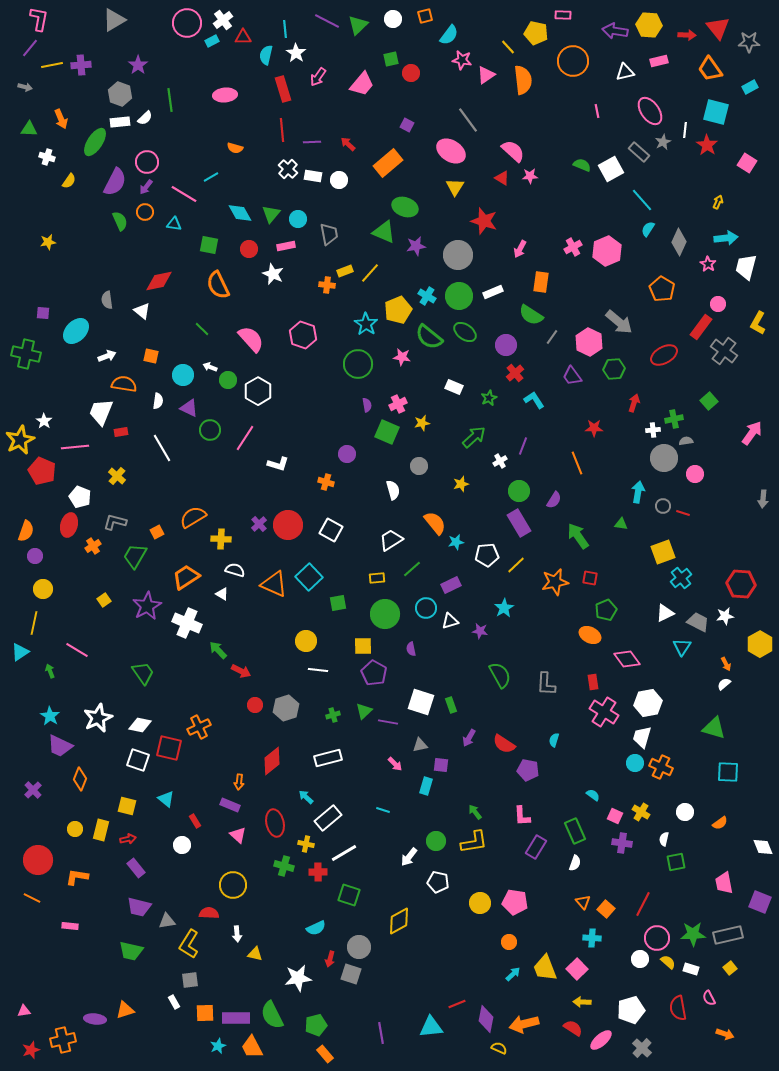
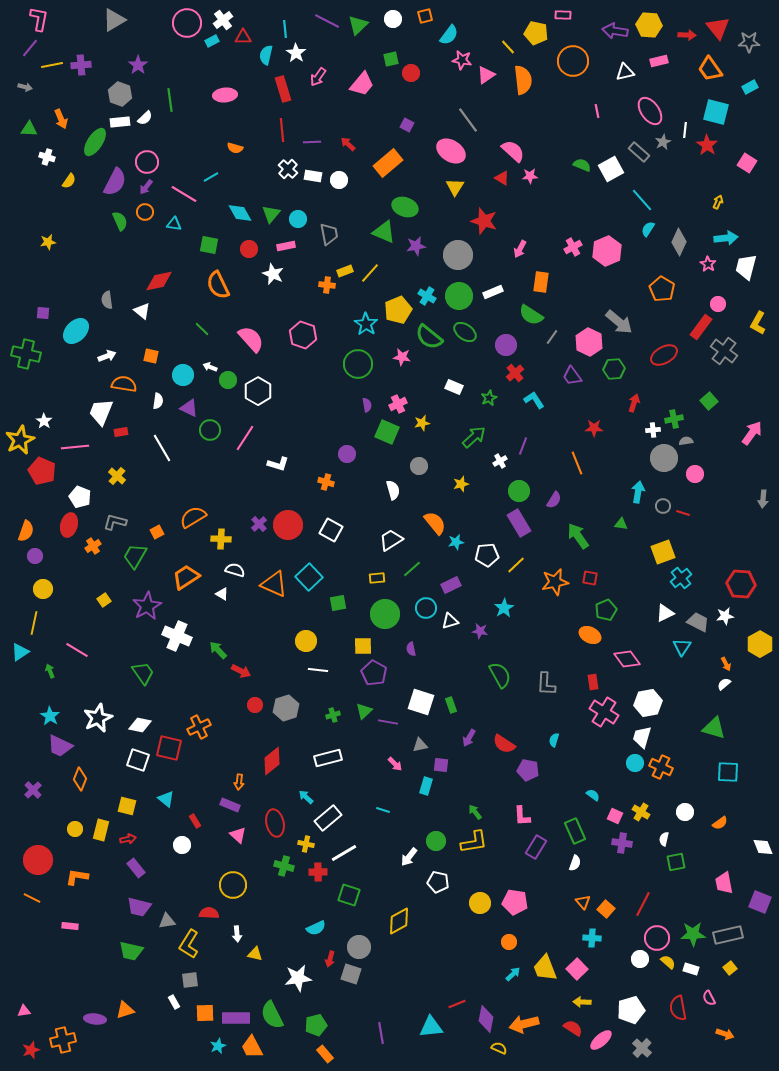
white cross at (187, 623): moved 10 px left, 13 px down
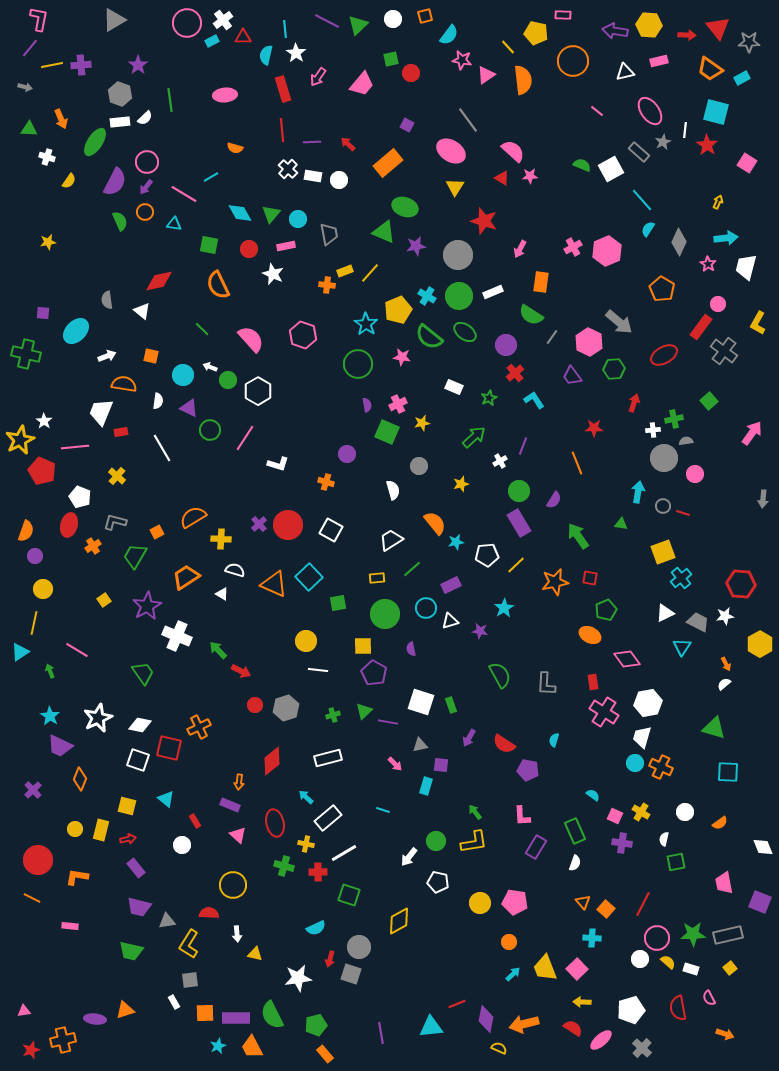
orange trapezoid at (710, 69): rotated 20 degrees counterclockwise
cyan rectangle at (750, 87): moved 8 px left, 9 px up
pink line at (597, 111): rotated 40 degrees counterclockwise
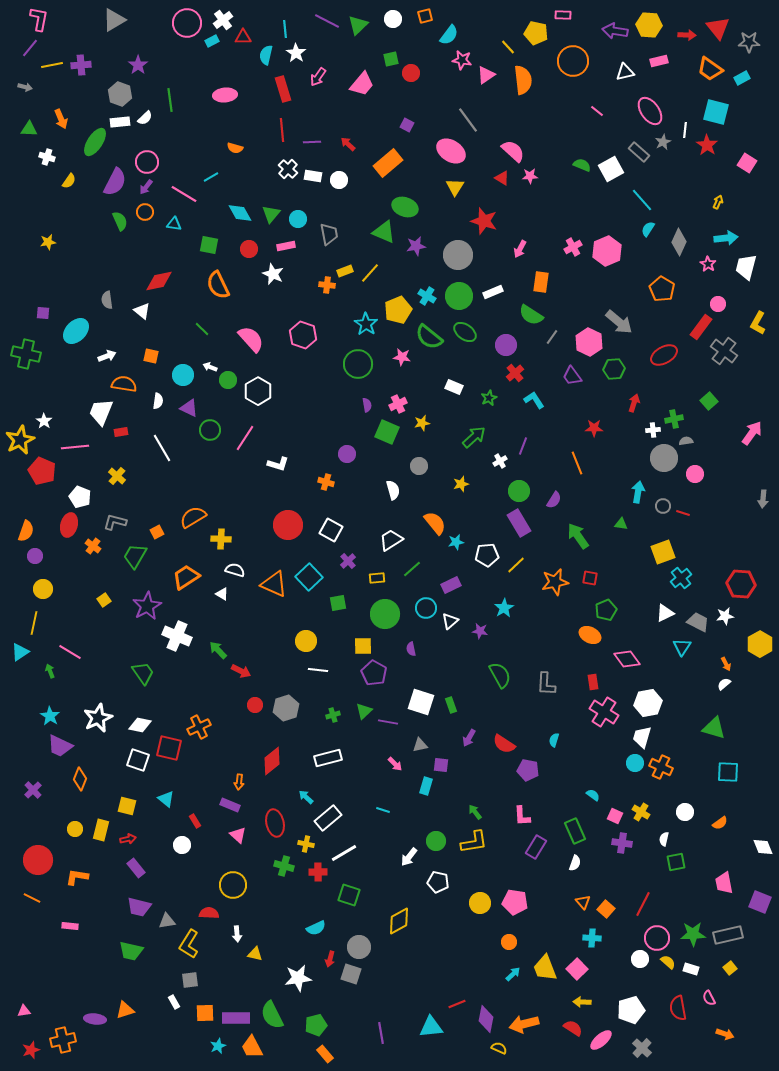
purple cross at (259, 524): moved 89 px right, 37 px down
orange cross at (93, 546): rotated 21 degrees counterclockwise
white triangle at (450, 621): rotated 24 degrees counterclockwise
pink line at (77, 650): moved 7 px left, 2 px down
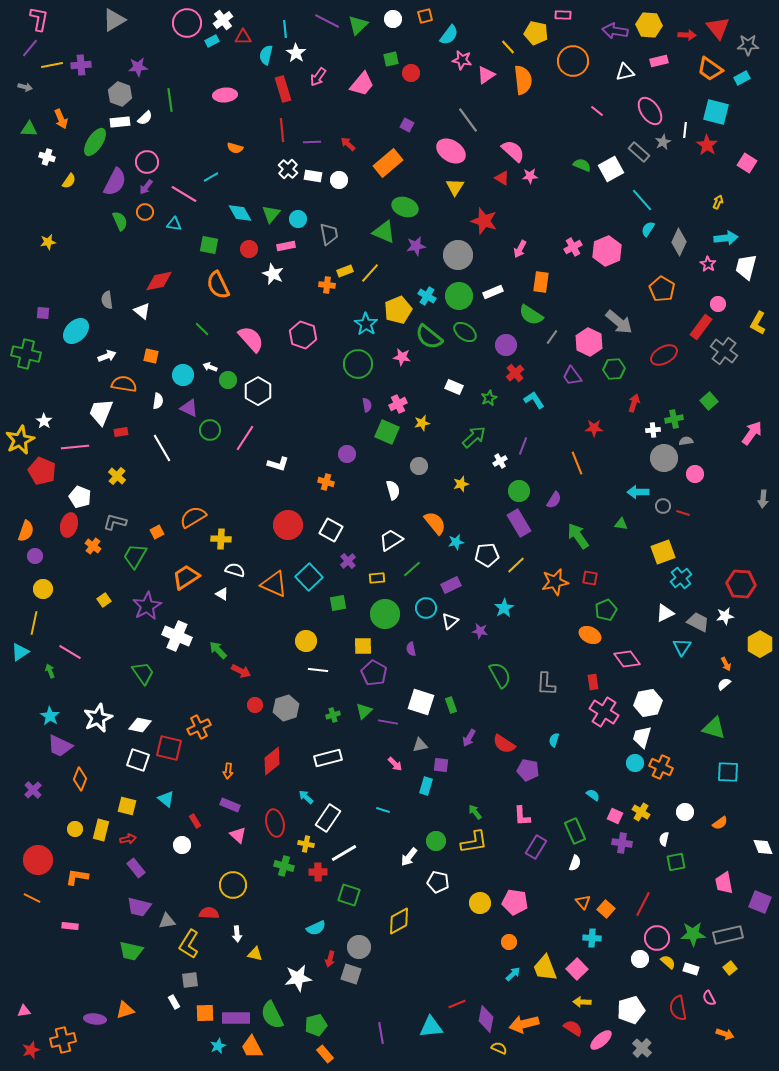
gray star at (749, 42): moved 1 px left, 3 px down
purple star at (138, 65): moved 2 px down; rotated 30 degrees clockwise
cyan arrow at (638, 492): rotated 100 degrees counterclockwise
orange arrow at (239, 782): moved 11 px left, 11 px up
white rectangle at (328, 818): rotated 16 degrees counterclockwise
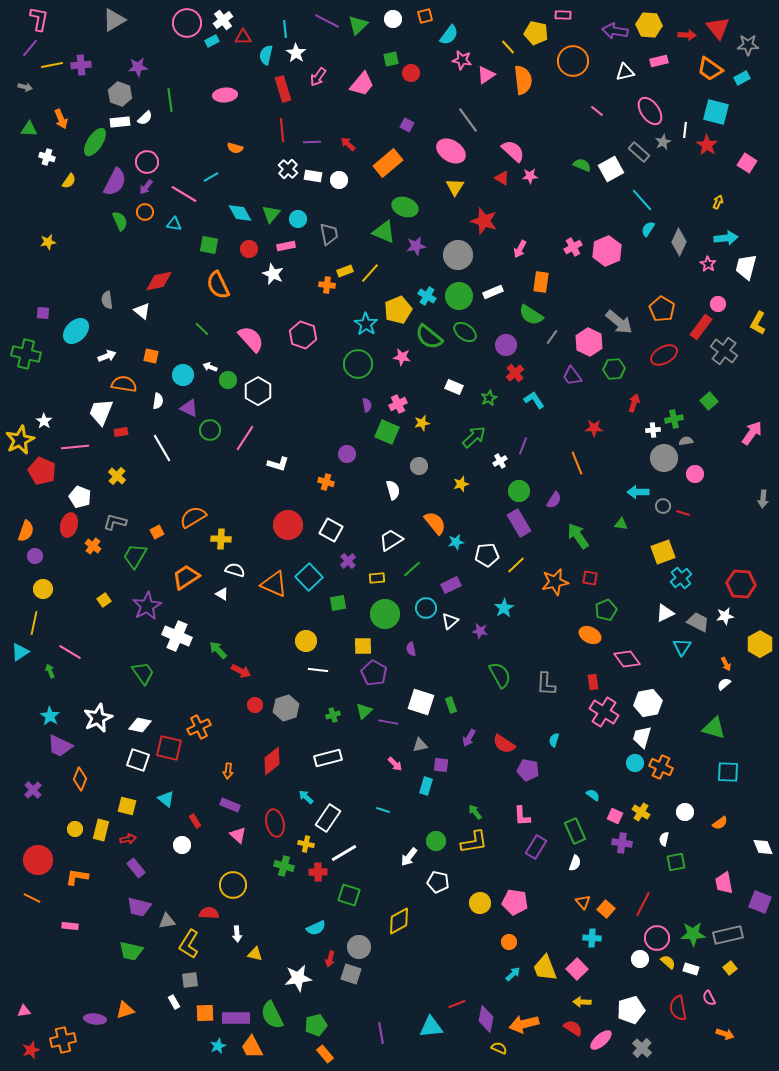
orange pentagon at (662, 289): moved 20 px down
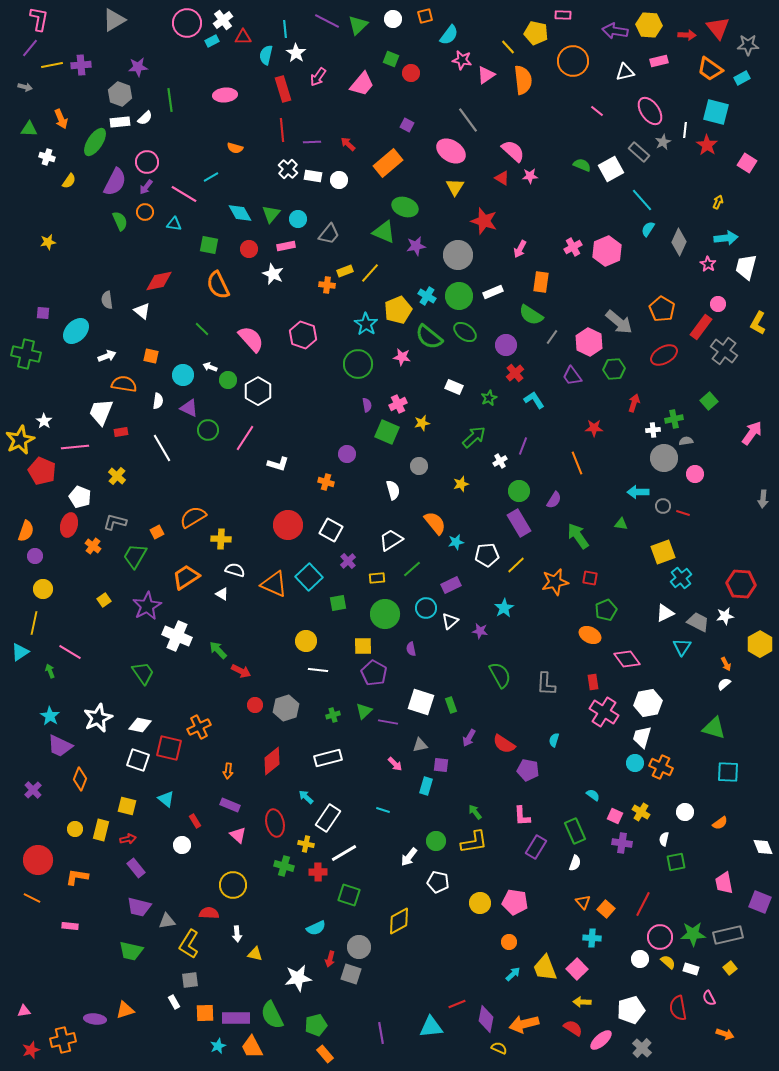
green square at (391, 59): rotated 35 degrees clockwise
gray trapezoid at (329, 234): rotated 50 degrees clockwise
green circle at (210, 430): moved 2 px left
pink circle at (657, 938): moved 3 px right, 1 px up
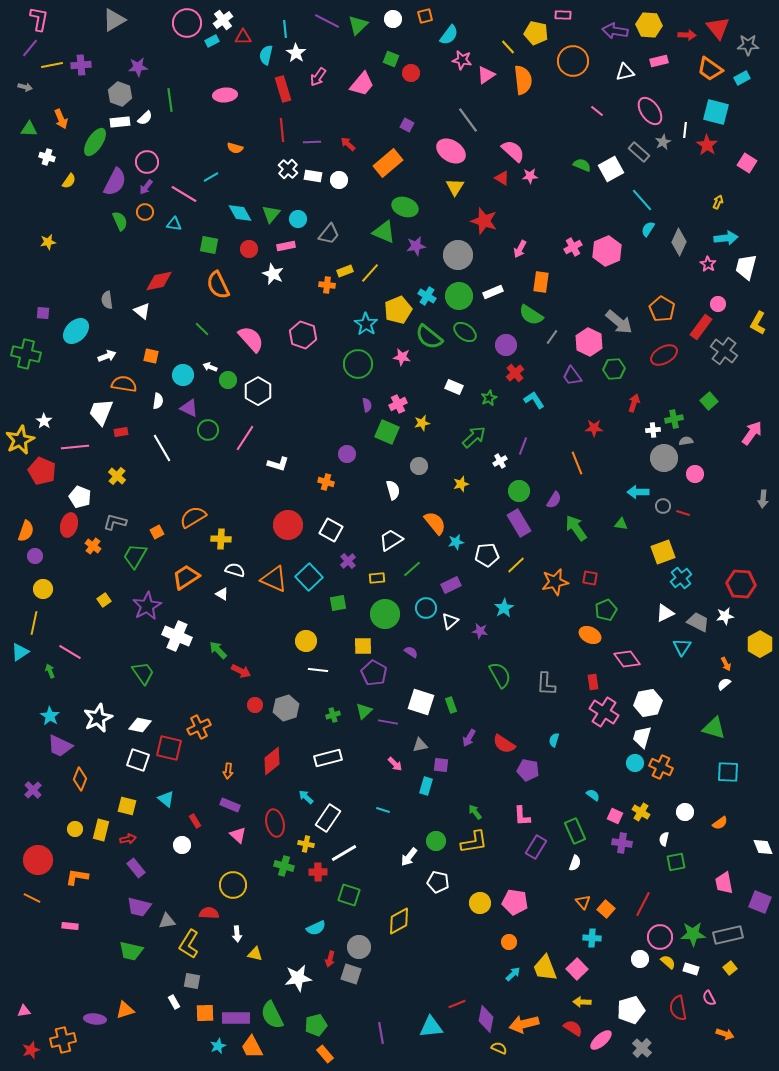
green arrow at (578, 536): moved 2 px left, 8 px up
orange triangle at (274, 584): moved 5 px up
purple semicircle at (411, 649): moved 3 px down; rotated 136 degrees clockwise
gray square at (190, 980): moved 2 px right, 1 px down; rotated 18 degrees clockwise
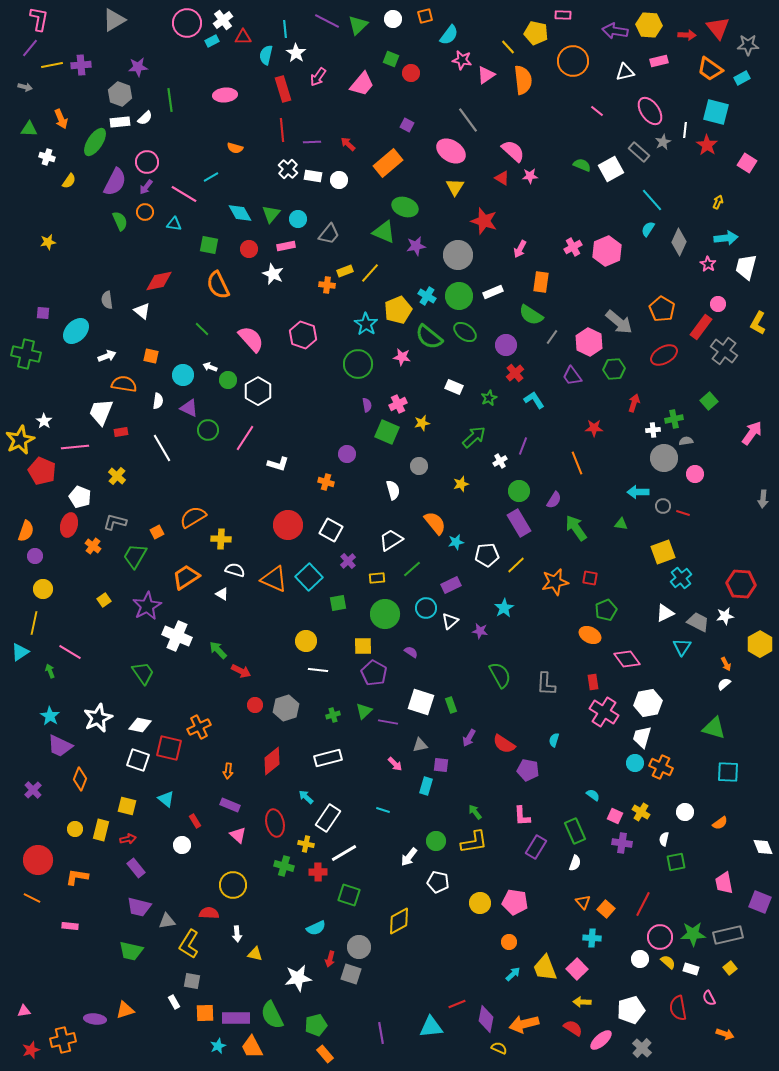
cyan line at (642, 200): moved 10 px right
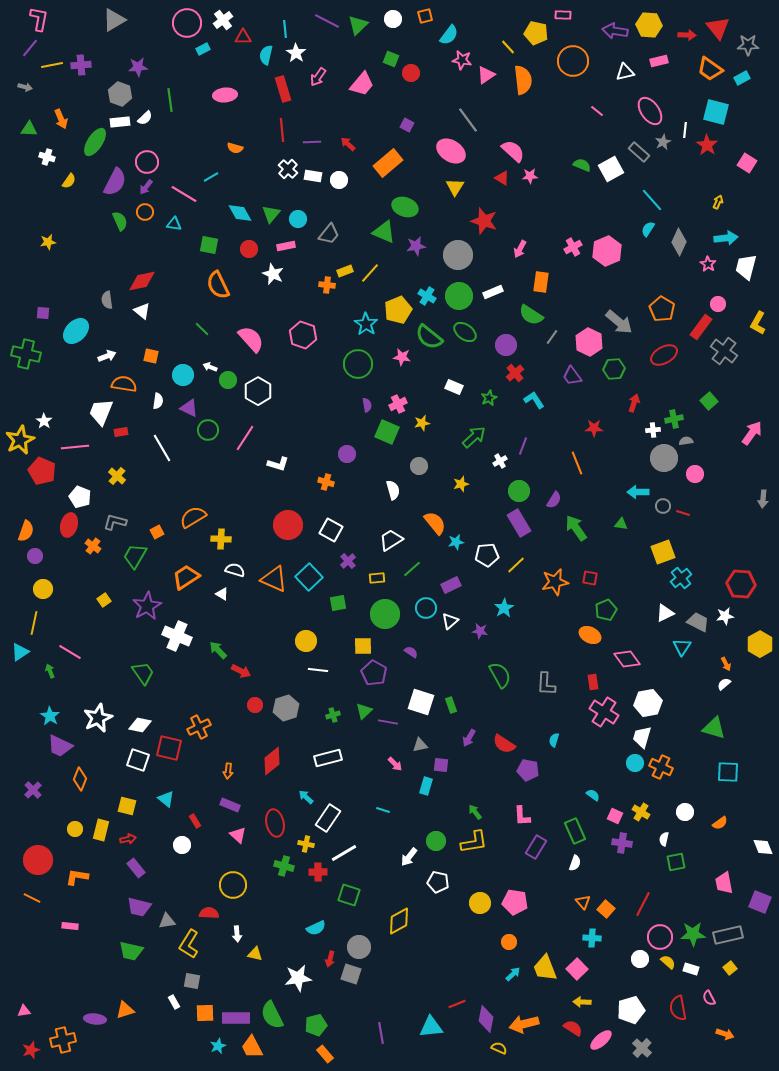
cyan rectangle at (212, 41): moved 9 px left, 8 px down
red diamond at (159, 281): moved 17 px left
